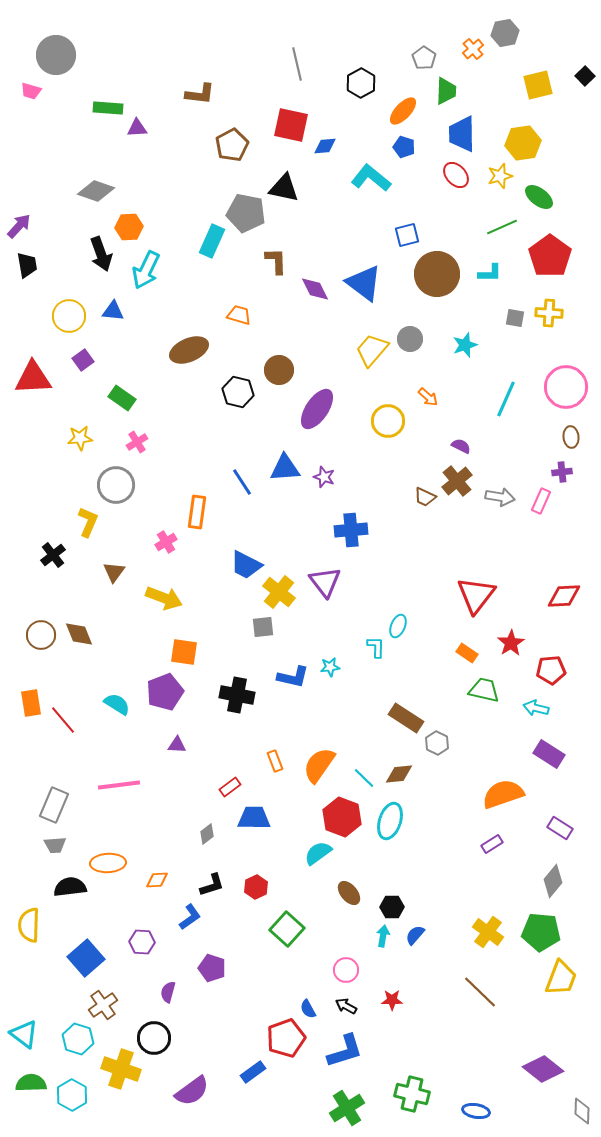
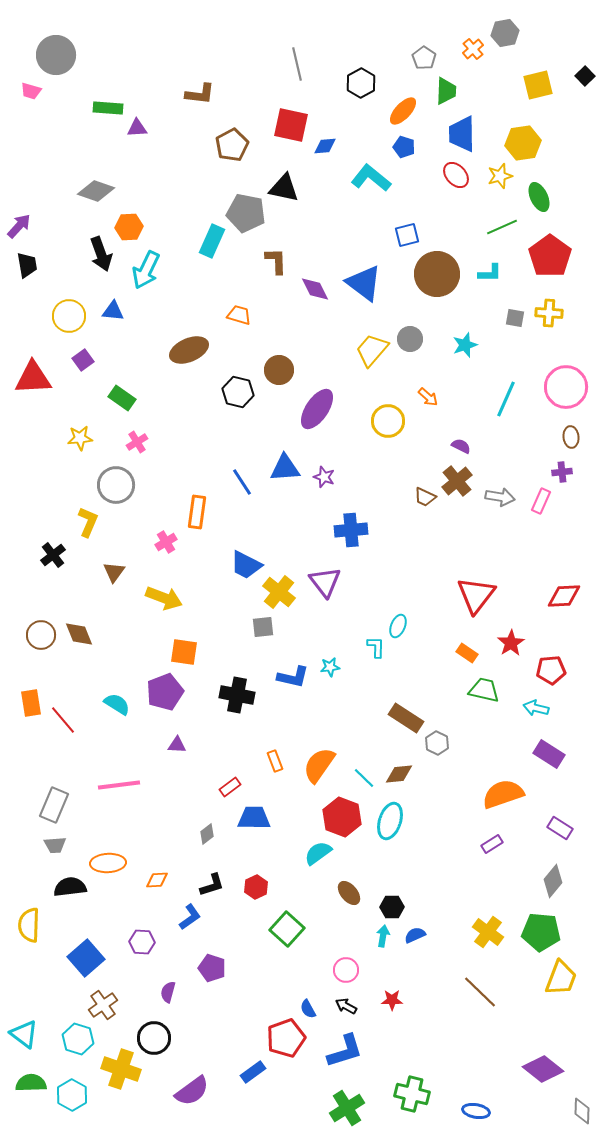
green ellipse at (539, 197): rotated 28 degrees clockwise
blue semicircle at (415, 935): rotated 25 degrees clockwise
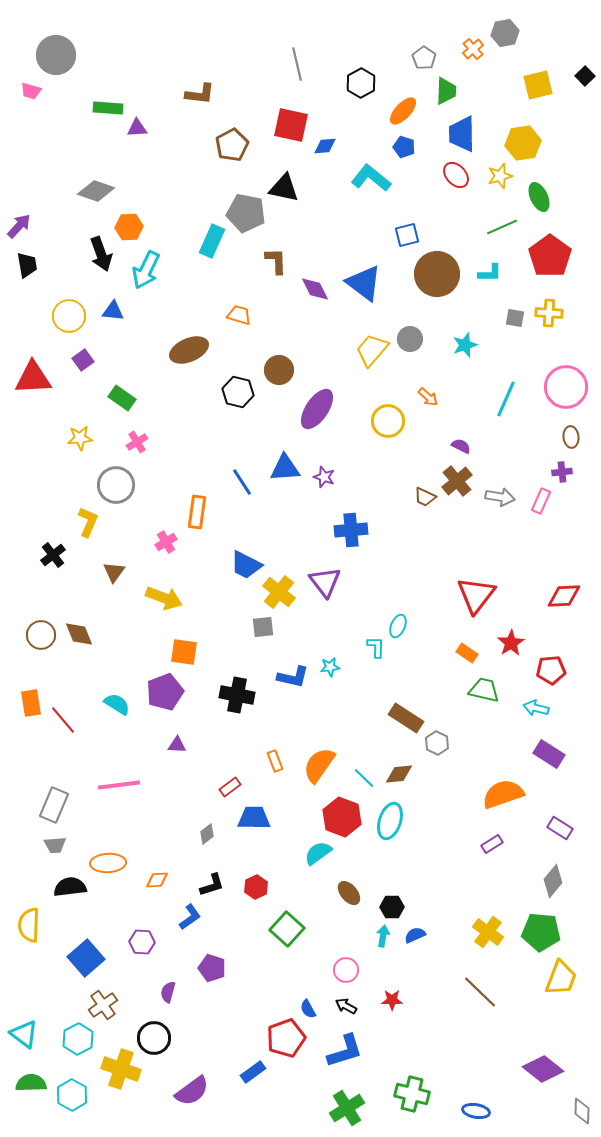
cyan hexagon at (78, 1039): rotated 16 degrees clockwise
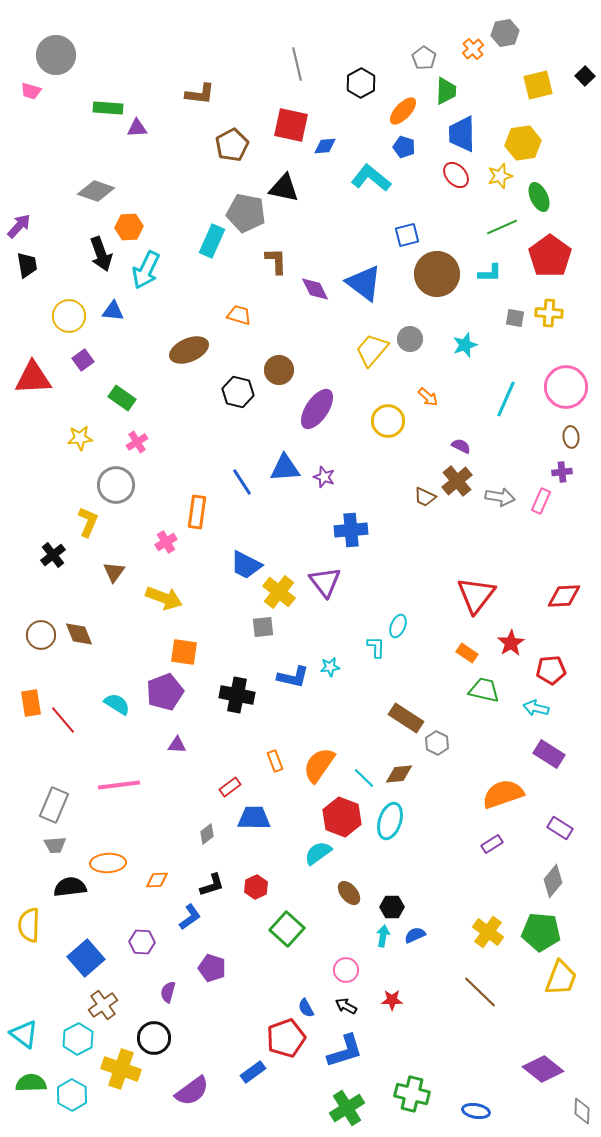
blue semicircle at (308, 1009): moved 2 px left, 1 px up
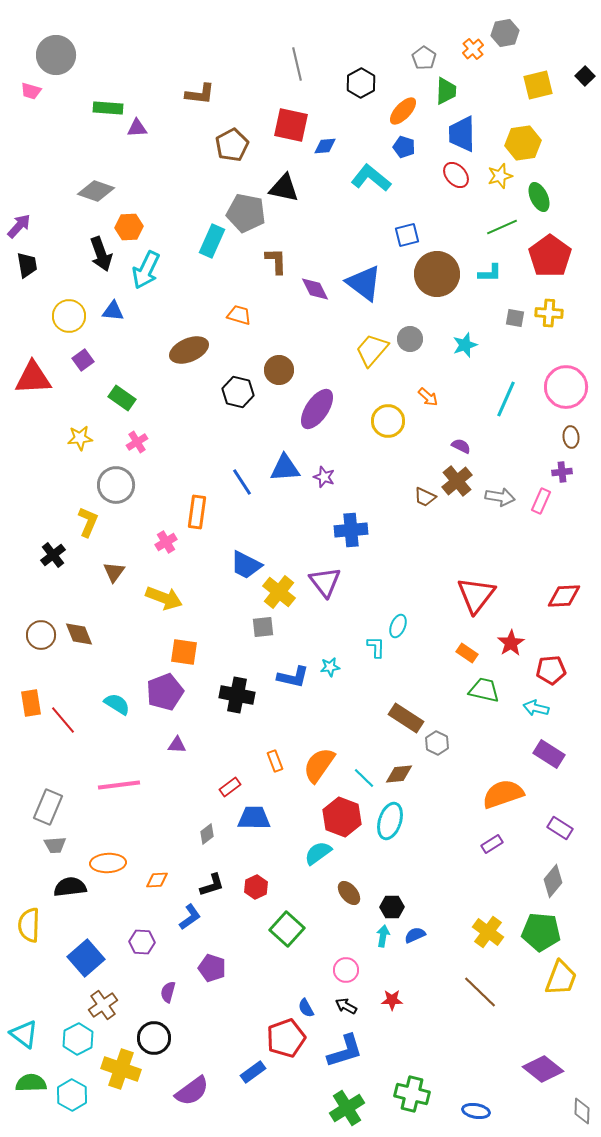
gray rectangle at (54, 805): moved 6 px left, 2 px down
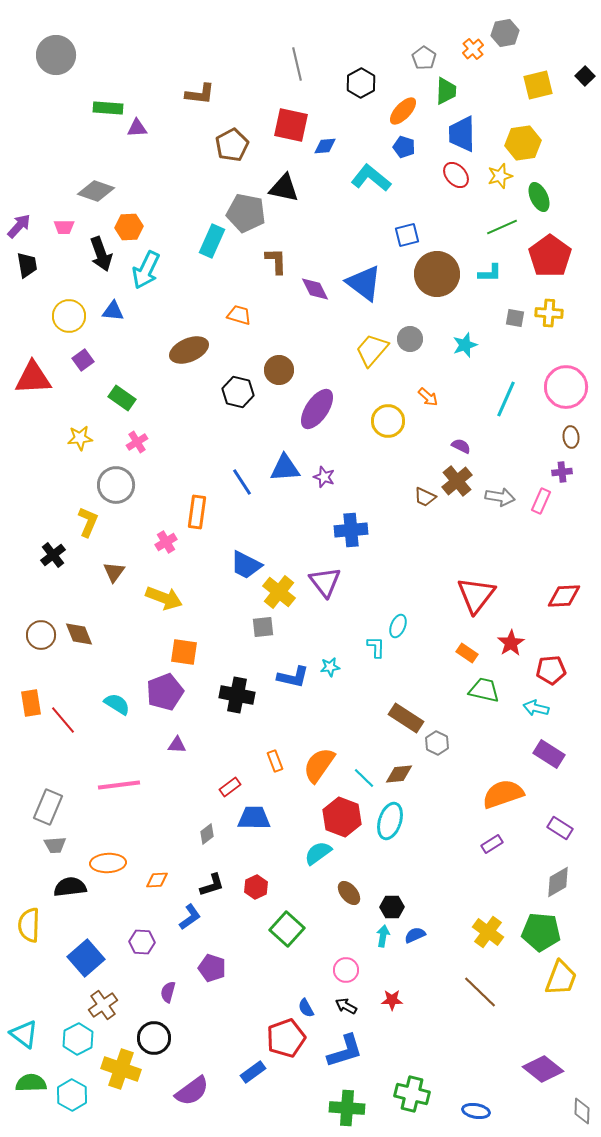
pink trapezoid at (31, 91): moved 33 px right, 136 px down; rotated 15 degrees counterclockwise
gray diamond at (553, 881): moved 5 px right, 1 px down; rotated 20 degrees clockwise
green cross at (347, 1108): rotated 36 degrees clockwise
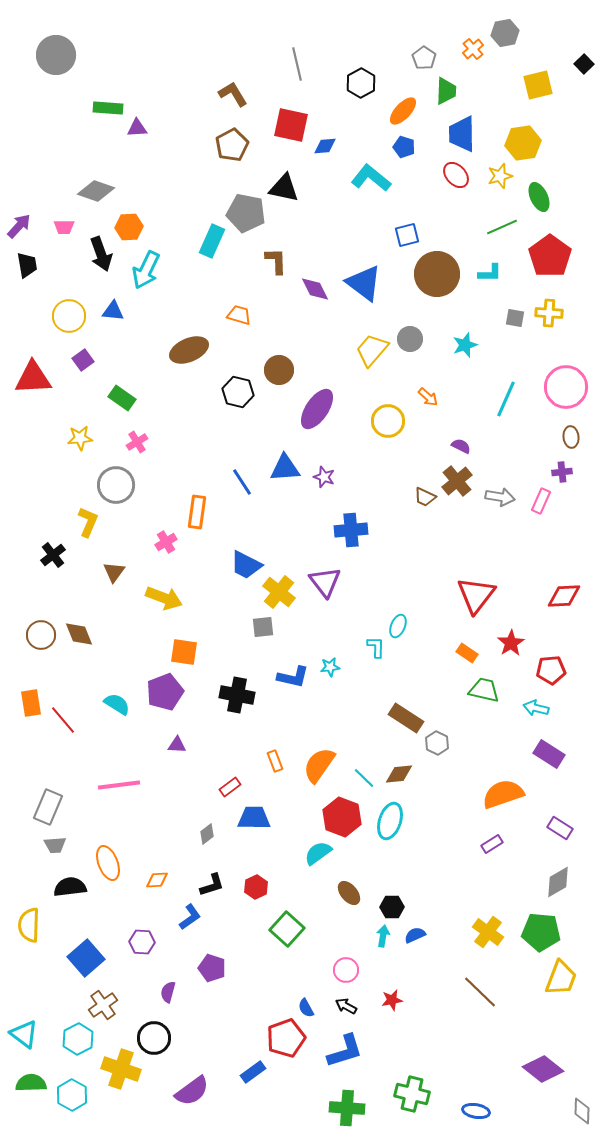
black square at (585, 76): moved 1 px left, 12 px up
brown L-shape at (200, 94): moved 33 px right; rotated 128 degrees counterclockwise
orange ellipse at (108, 863): rotated 72 degrees clockwise
red star at (392, 1000): rotated 10 degrees counterclockwise
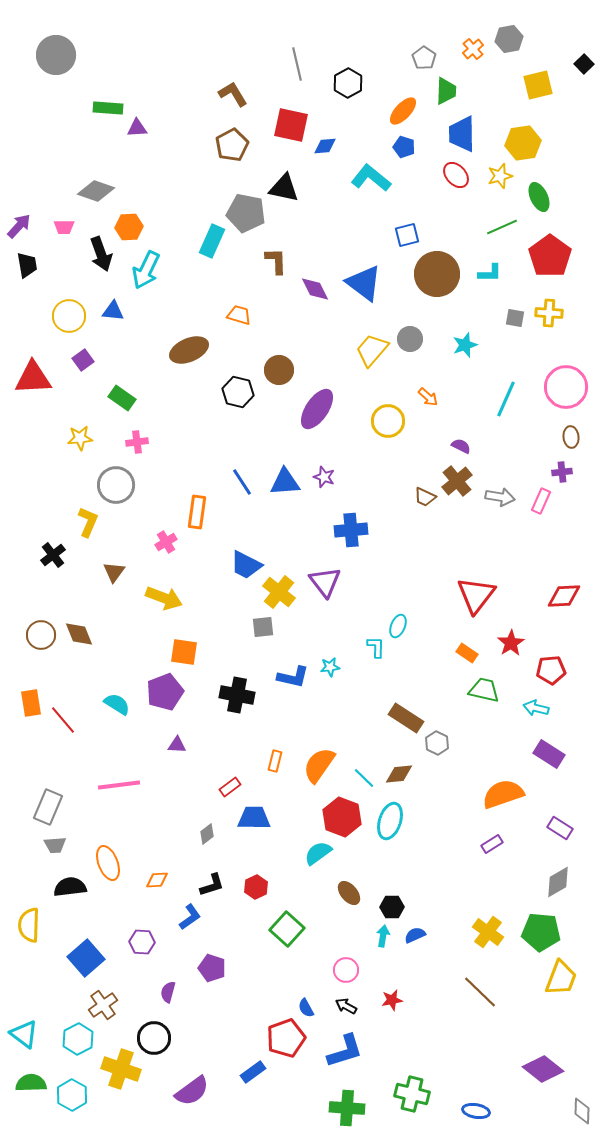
gray hexagon at (505, 33): moved 4 px right, 6 px down
black hexagon at (361, 83): moved 13 px left
pink cross at (137, 442): rotated 25 degrees clockwise
blue triangle at (285, 468): moved 14 px down
orange rectangle at (275, 761): rotated 35 degrees clockwise
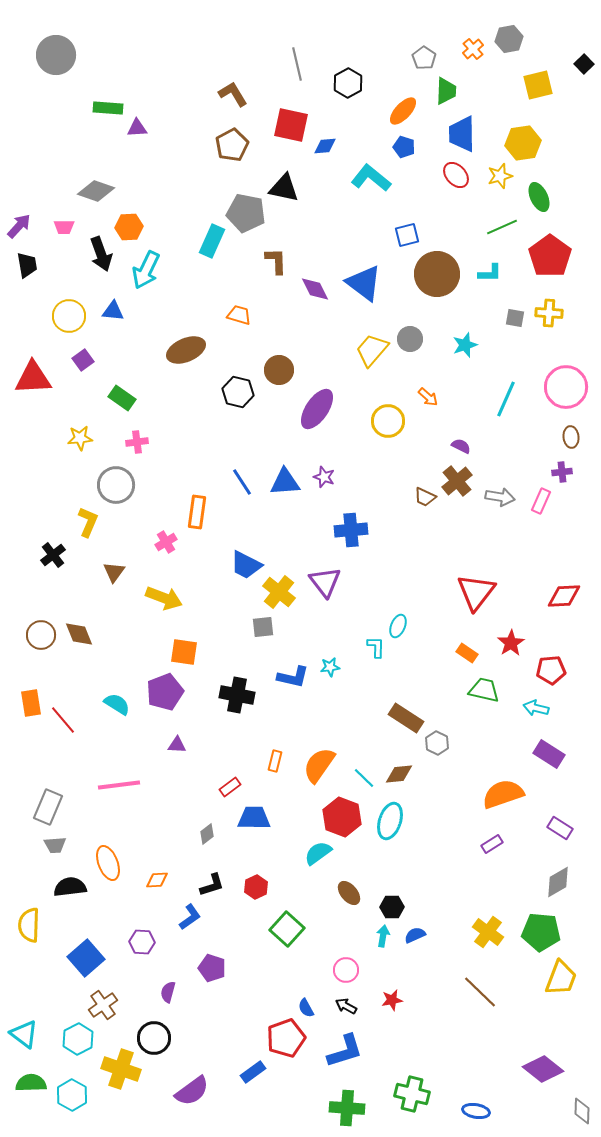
brown ellipse at (189, 350): moved 3 px left
red triangle at (476, 595): moved 3 px up
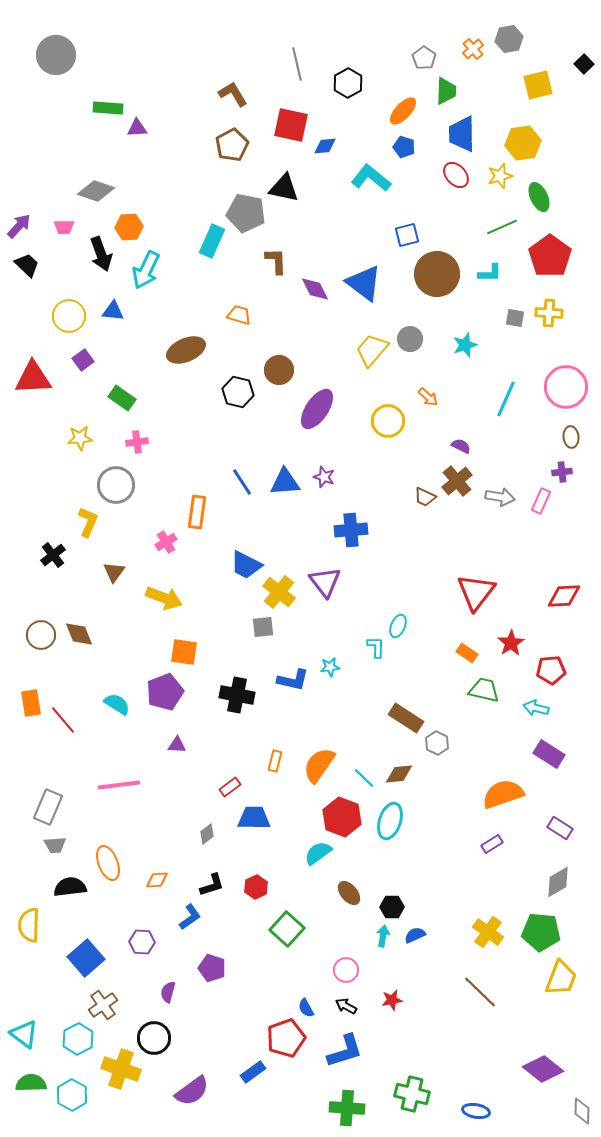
black trapezoid at (27, 265): rotated 36 degrees counterclockwise
blue L-shape at (293, 677): moved 3 px down
